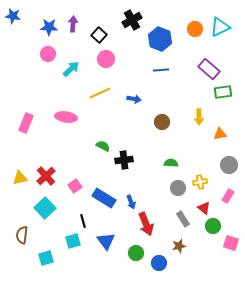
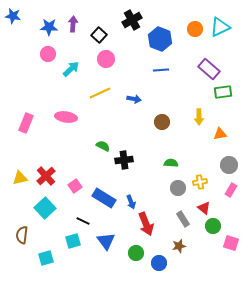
pink rectangle at (228, 196): moved 3 px right, 6 px up
black line at (83, 221): rotated 48 degrees counterclockwise
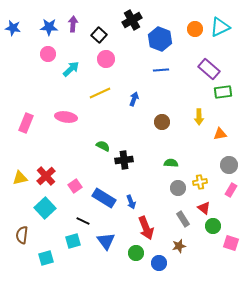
blue star at (13, 16): moved 12 px down
blue arrow at (134, 99): rotated 80 degrees counterclockwise
red arrow at (146, 224): moved 4 px down
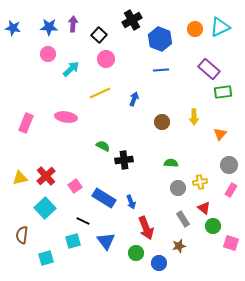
yellow arrow at (199, 117): moved 5 px left
orange triangle at (220, 134): rotated 40 degrees counterclockwise
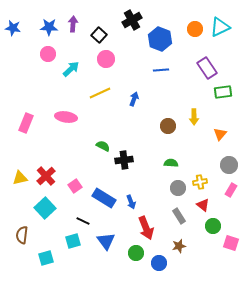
purple rectangle at (209, 69): moved 2 px left, 1 px up; rotated 15 degrees clockwise
brown circle at (162, 122): moved 6 px right, 4 px down
red triangle at (204, 208): moved 1 px left, 3 px up
gray rectangle at (183, 219): moved 4 px left, 3 px up
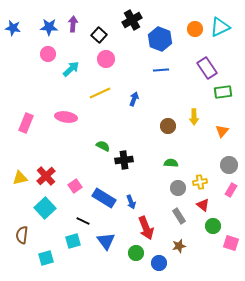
orange triangle at (220, 134): moved 2 px right, 3 px up
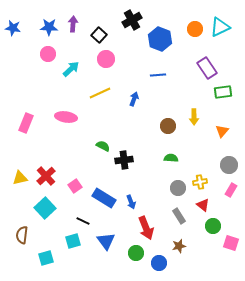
blue line at (161, 70): moved 3 px left, 5 px down
green semicircle at (171, 163): moved 5 px up
